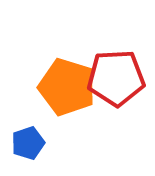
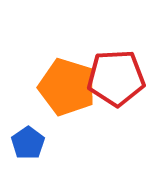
blue pentagon: rotated 16 degrees counterclockwise
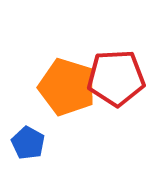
blue pentagon: rotated 8 degrees counterclockwise
